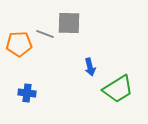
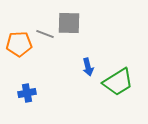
blue arrow: moved 2 px left
green trapezoid: moved 7 px up
blue cross: rotated 18 degrees counterclockwise
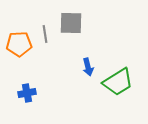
gray square: moved 2 px right
gray line: rotated 60 degrees clockwise
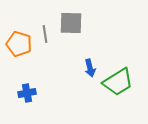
orange pentagon: rotated 20 degrees clockwise
blue arrow: moved 2 px right, 1 px down
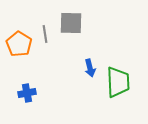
orange pentagon: rotated 15 degrees clockwise
green trapezoid: rotated 60 degrees counterclockwise
